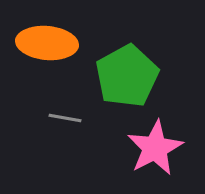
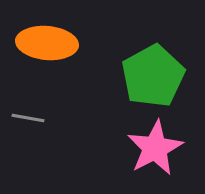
green pentagon: moved 26 px right
gray line: moved 37 px left
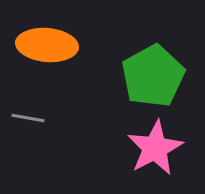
orange ellipse: moved 2 px down
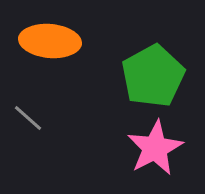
orange ellipse: moved 3 px right, 4 px up
gray line: rotated 32 degrees clockwise
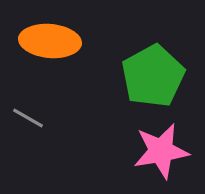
gray line: rotated 12 degrees counterclockwise
pink star: moved 6 px right, 3 px down; rotated 18 degrees clockwise
